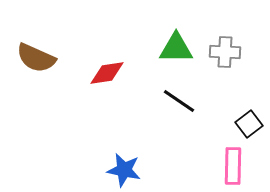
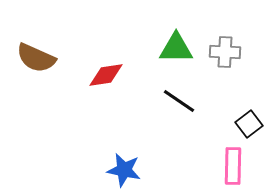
red diamond: moved 1 px left, 2 px down
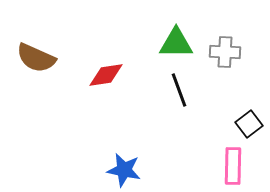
green triangle: moved 5 px up
black line: moved 11 px up; rotated 36 degrees clockwise
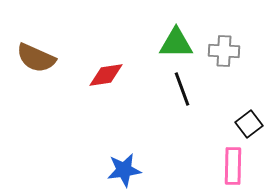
gray cross: moved 1 px left, 1 px up
black line: moved 3 px right, 1 px up
blue star: rotated 20 degrees counterclockwise
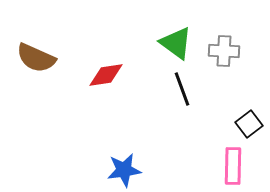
green triangle: rotated 36 degrees clockwise
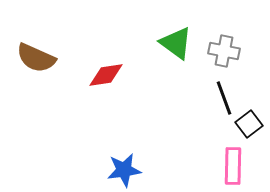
gray cross: rotated 8 degrees clockwise
black line: moved 42 px right, 9 px down
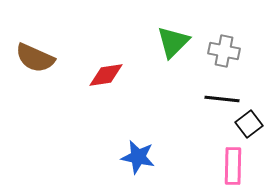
green triangle: moved 3 px left, 1 px up; rotated 39 degrees clockwise
brown semicircle: moved 1 px left
black line: moved 2 px left, 1 px down; rotated 64 degrees counterclockwise
blue star: moved 14 px right, 13 px up; rotated 20 degrees clockwise
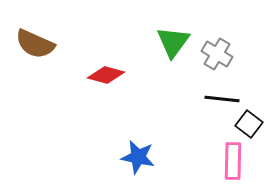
green triangle: rotated 9 degrees counterclockwise
gray cross: moved 7 px left, 3 px down; rotated 20 degrees clockwise
brown semicircle: moved 14 px up
red diamond: rotated 24 degrees clockwise
black square: rotated 16 degrees counterclockwise
pink rectangle: moved 5 px up
